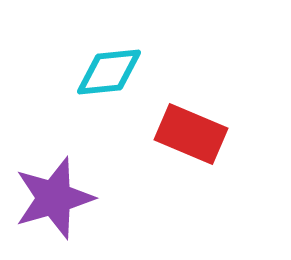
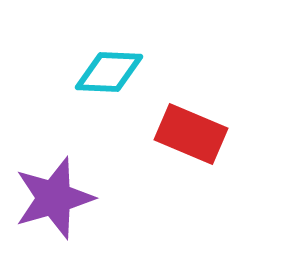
cyan diamond: rotated 8 degrees clockwise
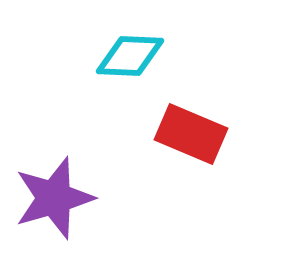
cyan diamond: moved 21 px right, 16 px up
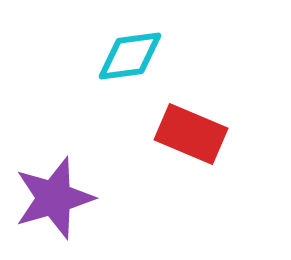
cyan diamond: rotated 10 degrees counterclockwise
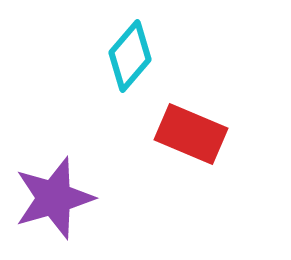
cyan diamond: rotated 42 degrees counterclockwise
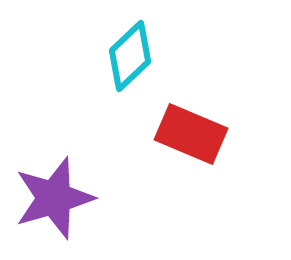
cyan diamond: rotated 6 degrees clockwise
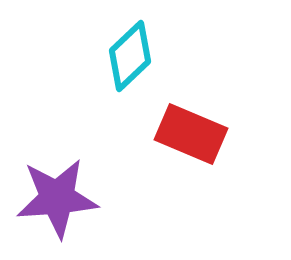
purple star: moved 3 px right; rotated 12 degrees clockwise
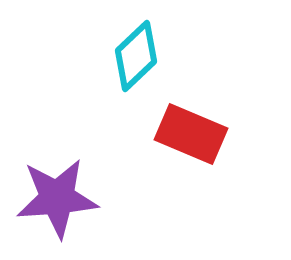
cyan diamond: moved 6 px right
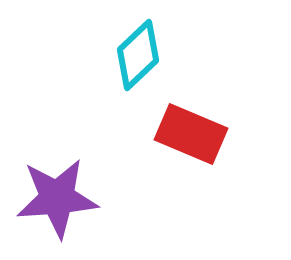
cyan diamond: moved 2 px right, 1 px up
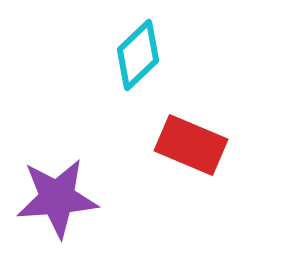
red rectangle: moved 11 px down
